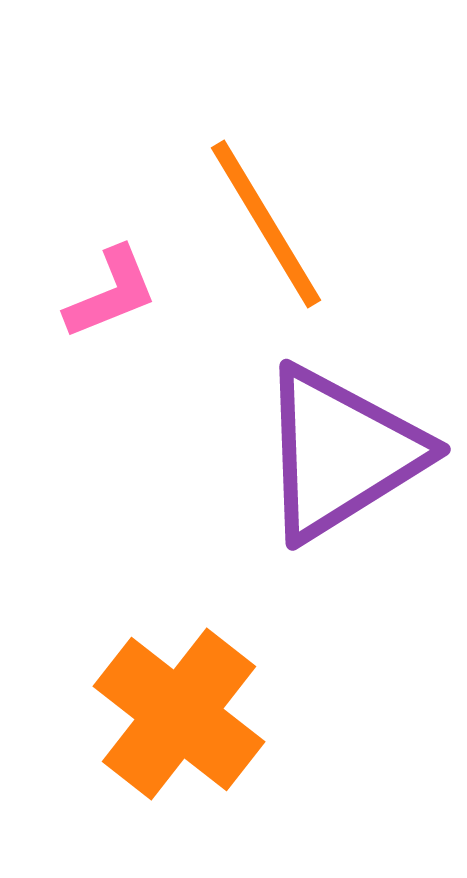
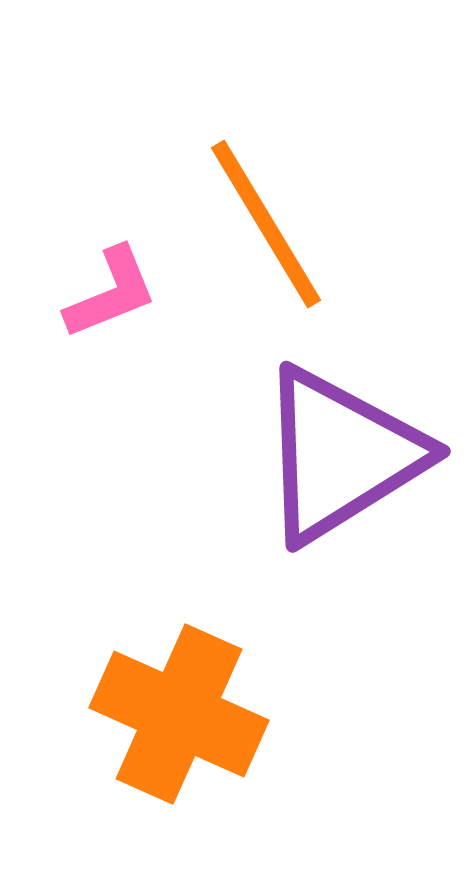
purple triangle: moved 2 px down
orange cross: rotated 14 degrees counterclockwise
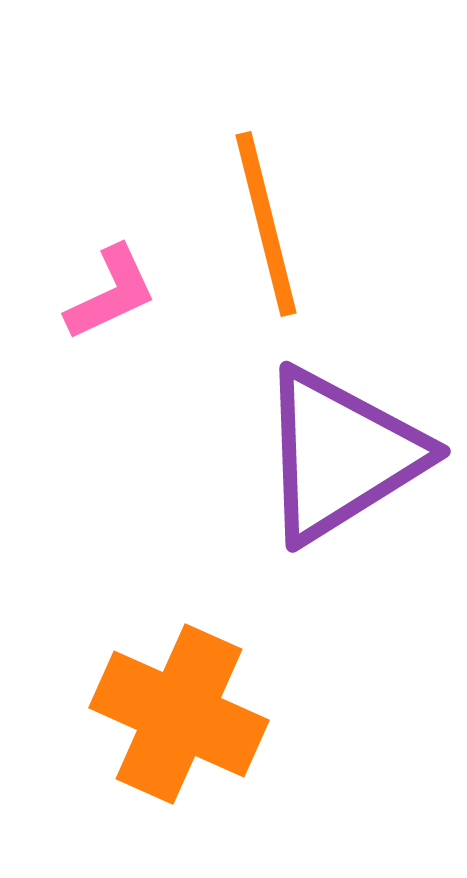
orange line: rotated 17 degrees clockwise
pink L-shape: rotated 3 degrees counterclockwise
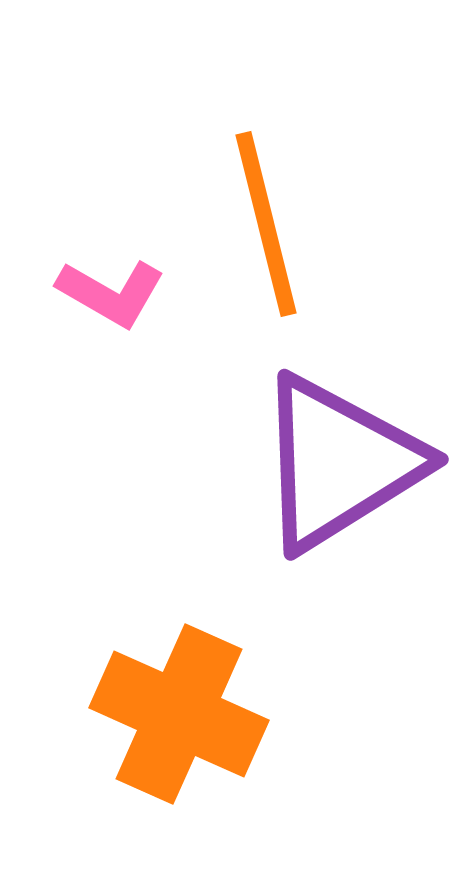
pink L-shape: rotated 55 degrees clockwise
purple triangle: moved 2 px left, 8 px down
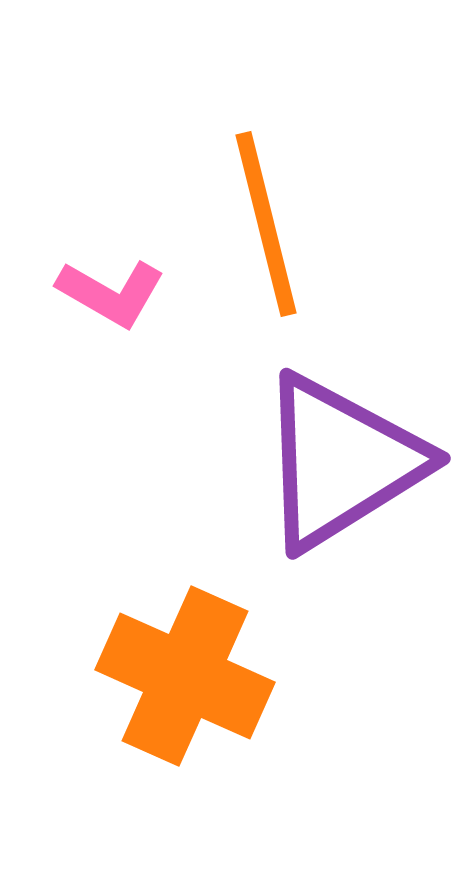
purple triangle: moved 2 px right, 1 px up
orange cross: moved 6 px right, 38 px up
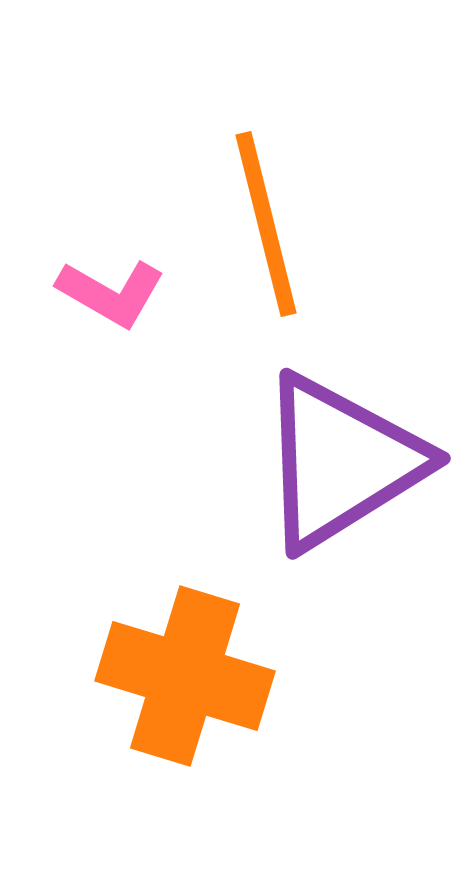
orange cross: rotated 7 degrees counterclockwise
